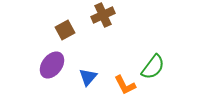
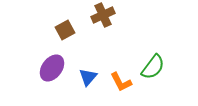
purple ellipse: moved 3 px down
orange L-shape: moved 4 px left, 3 px up
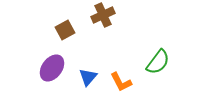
green semicircle: moved 5 px right, 5 px up
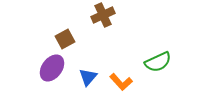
brown square: moved 9 px down
green semicircle: rotated 28 degrees clockwise
orange L-shape: rotated 15 degrees counterclockwise
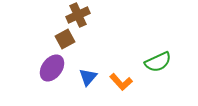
brown cross: moved 25 px left
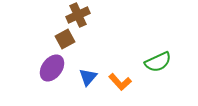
orange L-shape: moved 1 px left
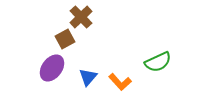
brown cross: moved 3 px right, 2 px down; rotated 20 degrees counterclockwise
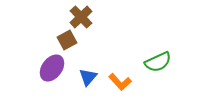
brown square: moved 2 px right, 1 px down
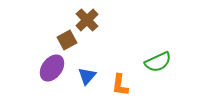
brown cross: moved 6 px right, 3 px down
blue triangle: moved 1 px left, 1 px up
orange L-shape: moved 3 px down; rotated 50 degrees clockwise
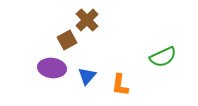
green semicircle: moved 5 px right, 5 px up
purple ellipse: rotated 60 degrees clockwise
